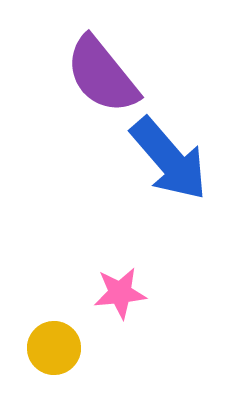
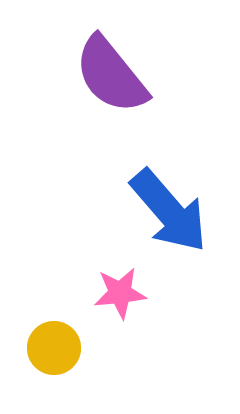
purple semicircle: moved 9 px right
blue arrow: moved 52 px down
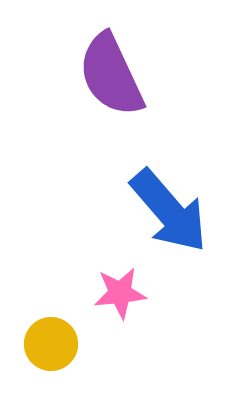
purple semicircle: rotated 14 degrees clockwise
yellow circle: moved 3 px left, 4 px up
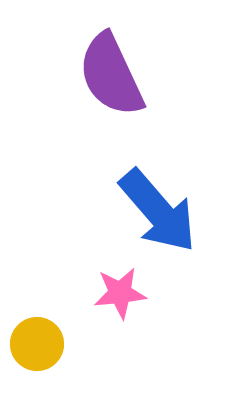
blue arrow: moved 11 px left
yellow circle: moved 14 px left
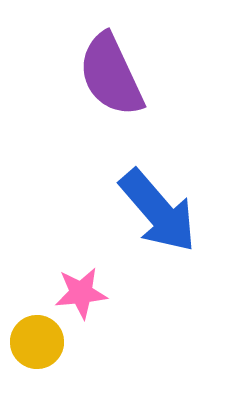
pink star: moved 39 px left
yellow circle: moved 2 px up
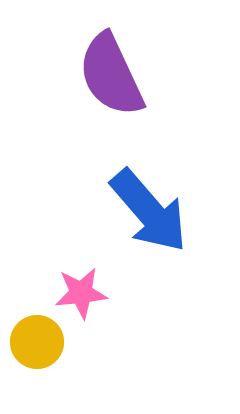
blue arrow: moved 9 px left
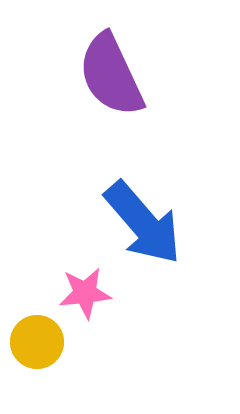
blue arrow: moved 6 px left, 12 px down
pink star: moved 4 px right
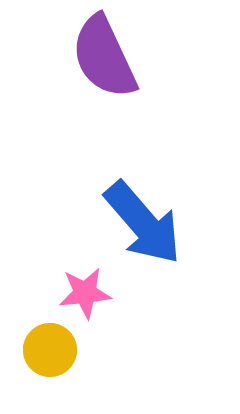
purple semicircle: moved 7 px left, 18 px up
yellow circle: moved 13 px right, 8 px down
